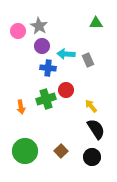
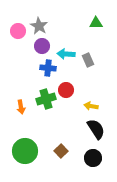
yellow arrow: rotated 40 degrees counterclockwise
black circle: moved 1 px right, 1 px down
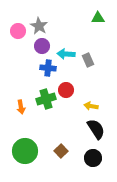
green triangle: moved 2 px right, 5 px up
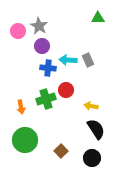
cyan arrow: moved 2 px right, 6 px down
green circle: moved 11 px up
black circle: moved 1 px left
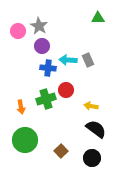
black semicircle: rotated 20 degrees counterclockwise
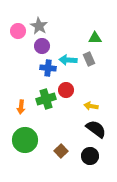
green triangle: moved 3 px left, 20 px down
gray rectangle: moved 1 px right, 1 px up
orange arrow: rotated 16 degrees clockwise
black circle: moved 2 px left, 2 px up
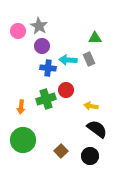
black semicircle: moved 1 px right
green circle: moved 2 px left
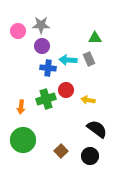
gray star: moved 2 px right, 1 px up; rotated 30 degrees counterclockwise
yellow arrow: moved 3 px left, 6 px up
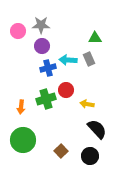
blue cross: rotated 21 degrees counterclockwise
yellow arrow: moved 1 px left, 4 px down
black semicircle: rotated 10 degrees clockwise
